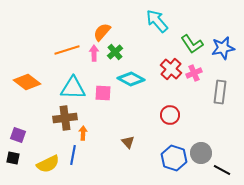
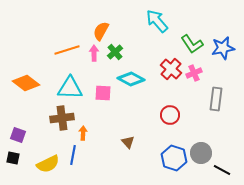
orange semicircle: moved 1 px left, 1 px up; rotated 12 degrees counterclockwise
orange diamond: moved 1 px left, 1 px down
cyan triangle: moved 3 px left
gray rectangle: moved 4 px left, 7 px down
brown cross: moved 3 px left
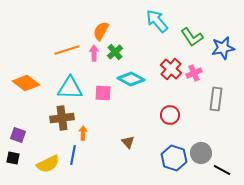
green L-shape: moved 7 px up
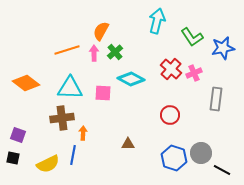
cyan arrow: rotated 55 degrees clockwise
brown triangle: moved 2 px down; rotated 48 degrees counterclockwise
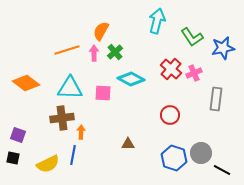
orange arrow: moved 2 px left, 1 px up
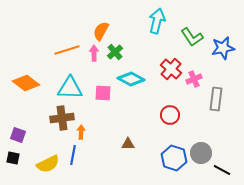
pink cross: moved 6 px down
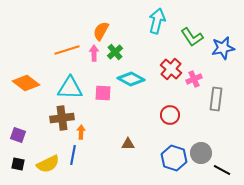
black square: moved 5 px right, 6 px down
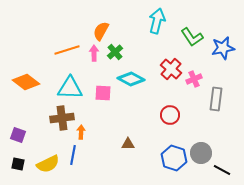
orange diamond: moved 1 px up
